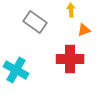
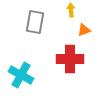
gray rectangle: rotated 65 degrees clockwise
cyan cross: moved 5 px right, 5 px down
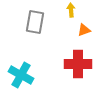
red cross: moved 8 px right, 5 px down
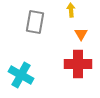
orange triangle: moved 3 px left, 4 px down; rotated 40 degrees counterclockwise
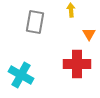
orange triangle: moved 8 px right
red cross: moved 1 px left
